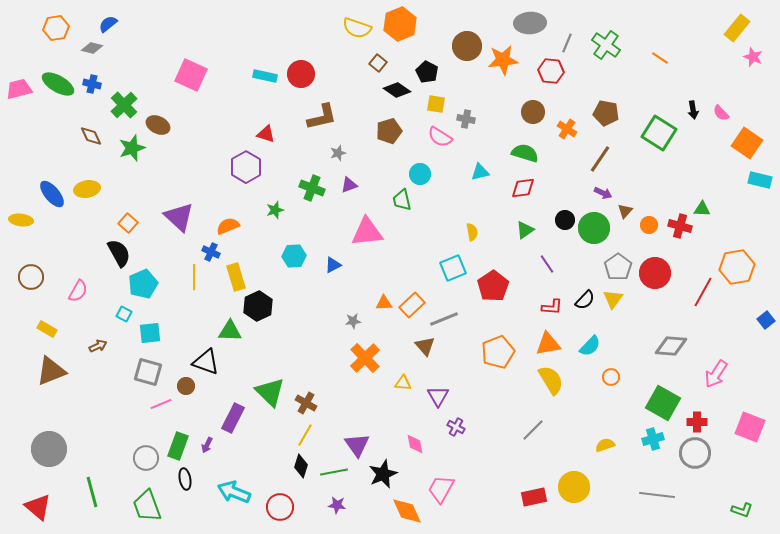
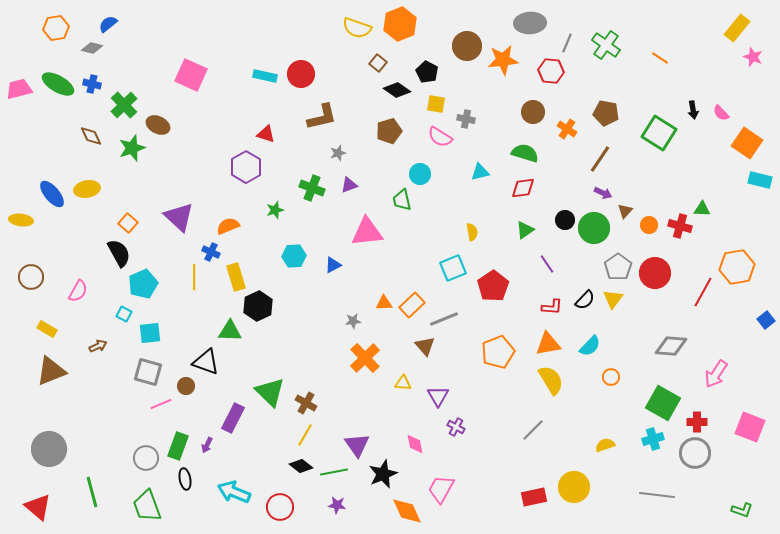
black diamond at (301, 466): rotated 70 degrees counterclockwise
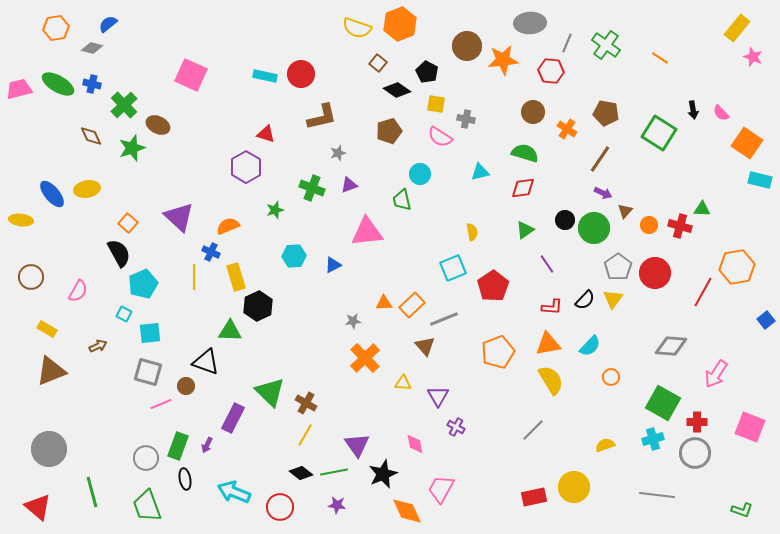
black diamond at (301, 466): moved 7 px down
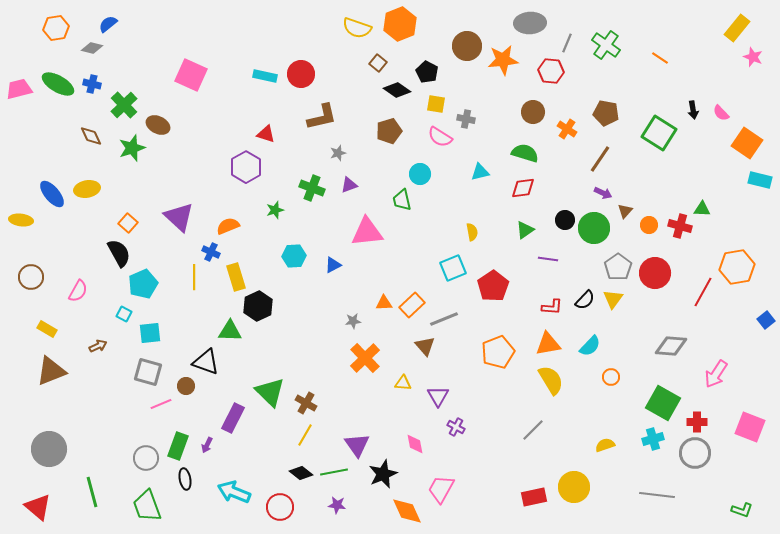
purple line at (547, 264): moved 1 px right, 5 px up; rotated 48 degrees counterclockwise
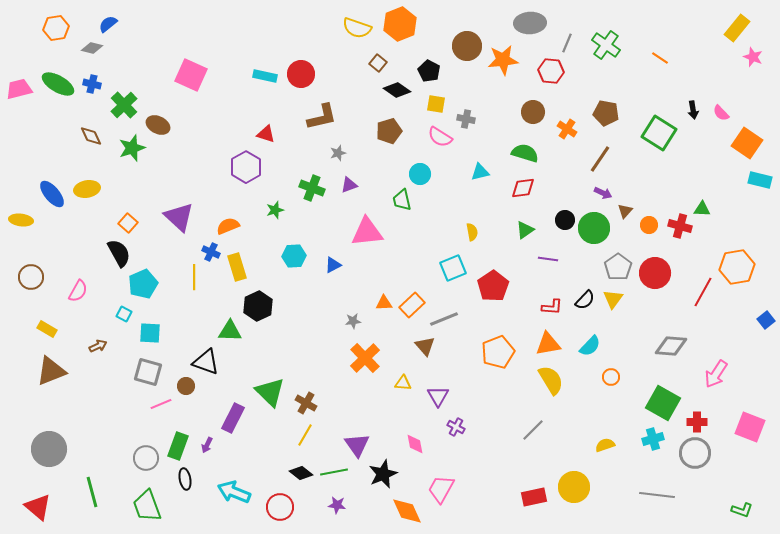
black pentagon at (427, 72): moved 2 px right, 1 px up
yellow rectangle at (236, 277): moved 1 px right, 10 px up
cyan square at (150, 333): rotated 10 degrees clockwise
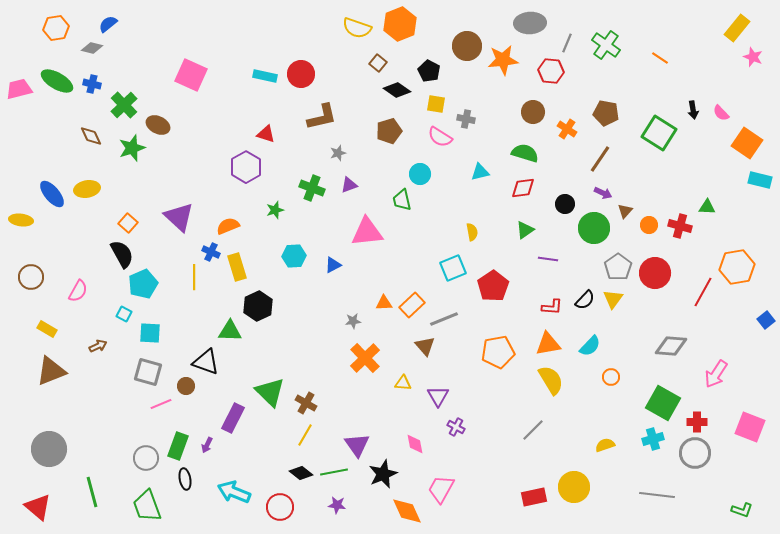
green ellipse at (58, 84): moved 1 px left, 3 px up
green triangle at (702, 209): moved 5 px right, 2 px up
black circle at (565, 220): moved 16 px up
black semicircle at (119, 253): moved 3 px right, 1 px down
orange pentagon at (498, 352): rotated 12 degrees clockwise
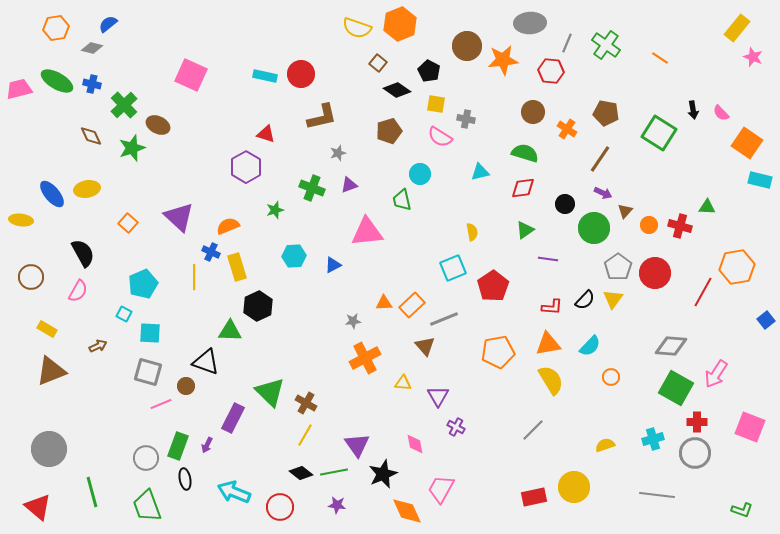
black semicircle at (122, 254): moved 39 px left, 1 px up
orange cross at (365, 358): rotated 16 degrees clockwise
green square at (663, 403): moved 13 px right, 15 px up
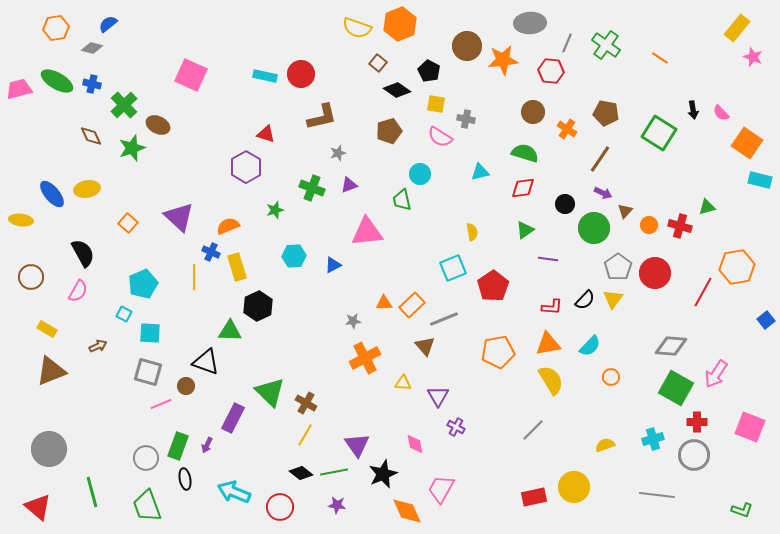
green triangle at (707, 207): rotated 18 degrees counterclockwise
gray circle at (695, 453): moved 1 px left, 2 px down
